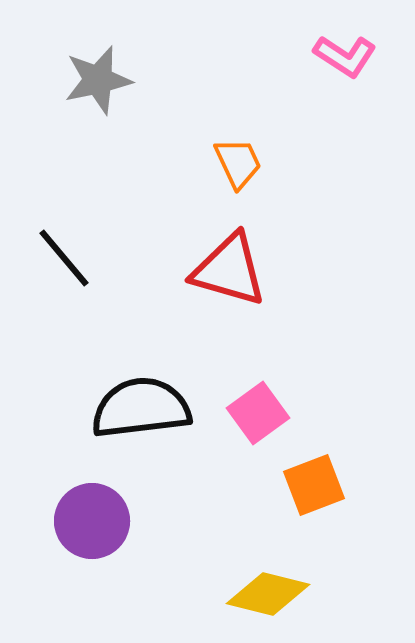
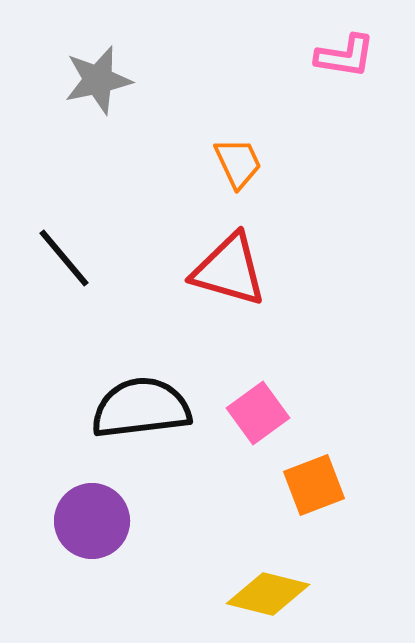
pink L-shape: rotated 24 degrees counterclockwise
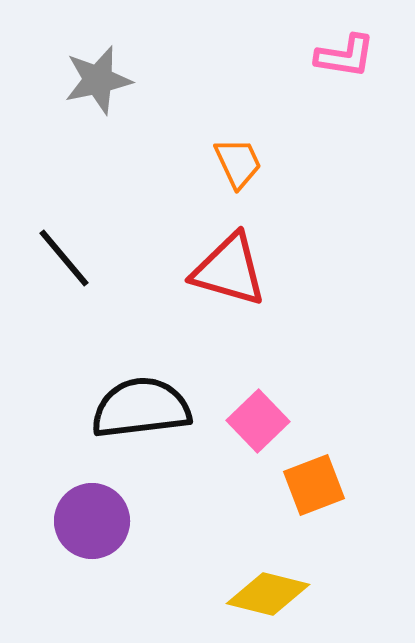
pink square: moved 8 px down; rotated 8 degrees counterclockwise
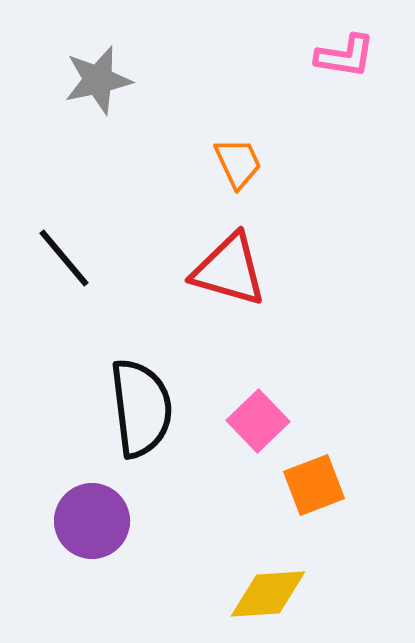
black semicircle: rotated 90 degrees clockwise
yellow diamond: rotated 18 degrees counterclockwise
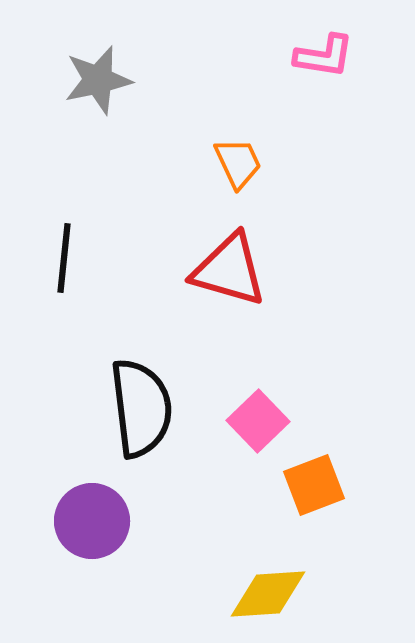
pink L-shape: moved 21 px left
black line: rotated 46 degrees clockwise
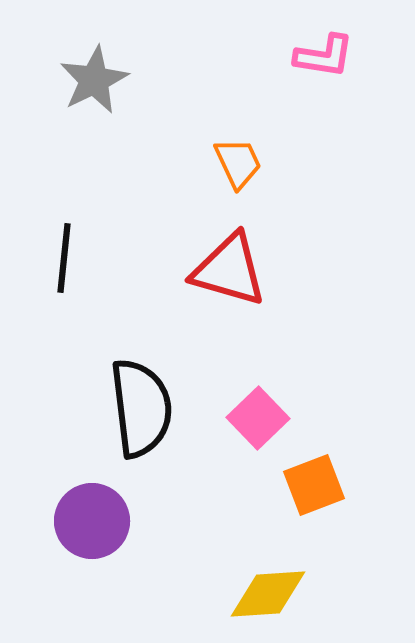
gray star: moved 4 px left; rotated 14 degrees counterclockwise
pink square: moved 3 px up
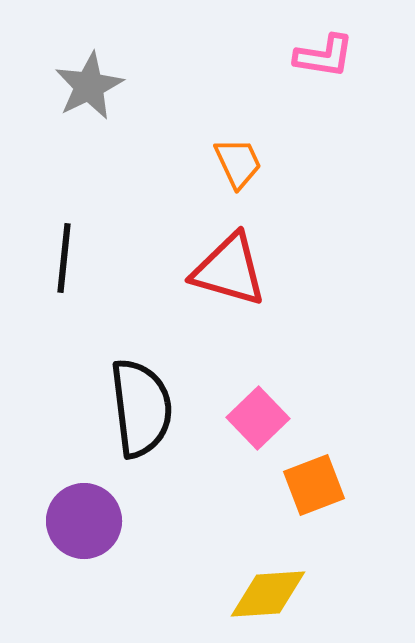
gray star: moved 5 px left, 6 px down
purple circle: moved 8 px left
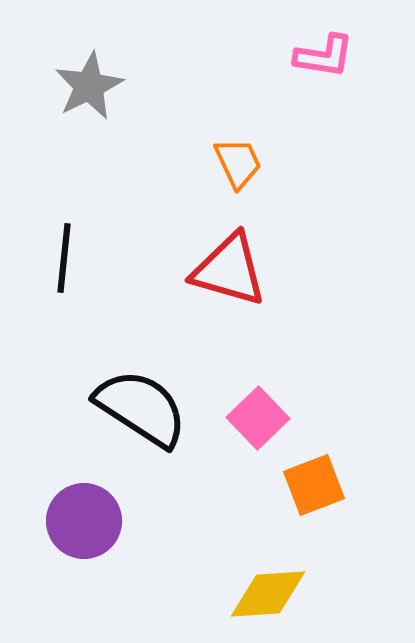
black semicircle: rotated 50 degrees counterclockwise
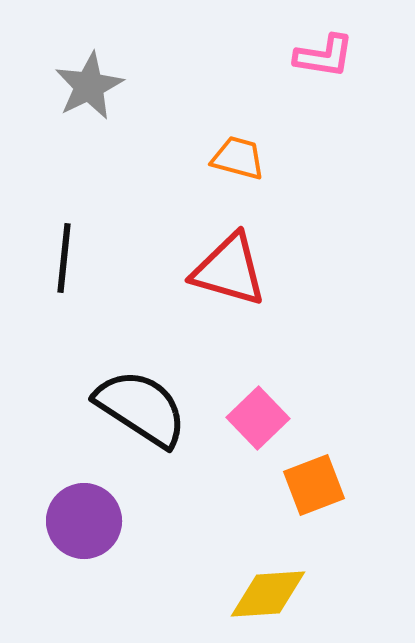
orange trapezoid: moved 5 px up; rotated 50 degrees counterclockwise
